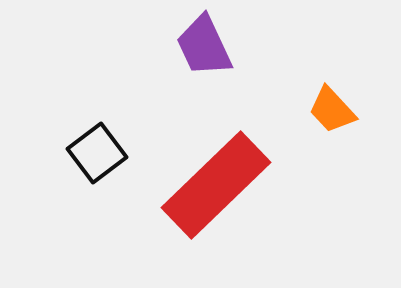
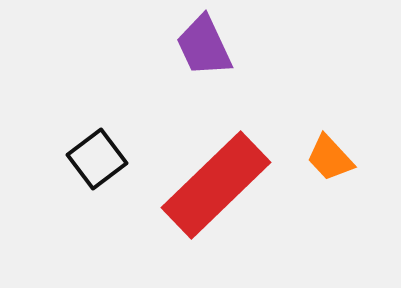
orange trapezoid: moved 2 px left, 48 px down
black square: moved 6 px down
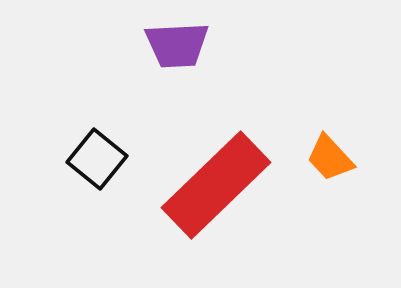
purple trapezoid: moved 27 px left, 1 px up; rotated 68 degrees counterclockwise
black square: rotated 14 degrees counterclockwise
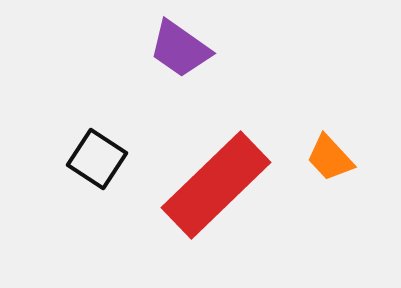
purple trapezoid: moved 3 px right, 4 px down; rotated 38 degrees clockwise
black square: rotated 6 degrees counterclockwise
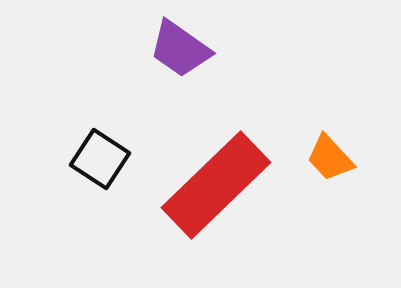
black square: moved 3 px right
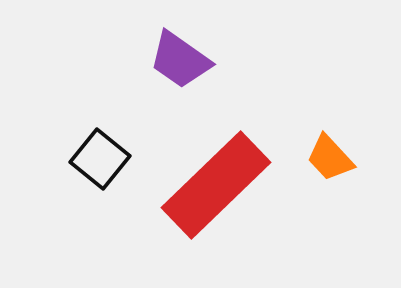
purple trapezoid: moved 11 px down
black square: rotated 6 degrees clockwise
